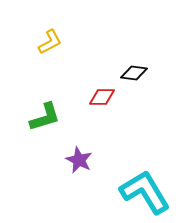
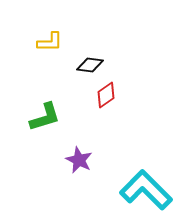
yellow L-shape: rotated 28 degrees clockwise
black diamond: moved 44 px left, 8 px up
red diamond: moved 4 px right, 2 px up; rotated 36 degrees counterclockwise
cyan L-shape: moved 1 px right, 2 px up; rotated 14 degrees counterclockwise
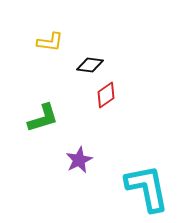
yellow L-shape: rotated 8 degrees clockwise
green L-shape: moved 2 px left, 1 px down
purple star: rotated 20 degrees clockwise
cyan L-shape: moved 1 px right, 2 px up; rotated 34 degrees clockwise
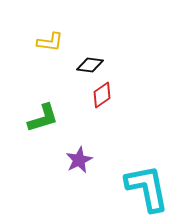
red diamond: moved 4 px left
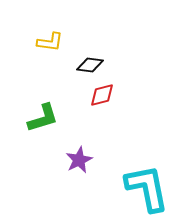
red diamond: rotated 20 degrees clockwise
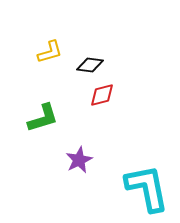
yellow L-shape: moved 10 px down; rotated 24 degrees counterclockwise
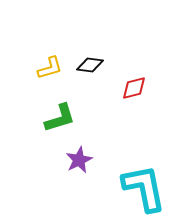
yellow L-shape: moved 16 px down
red diamond: moved 32 px right, 7 px up
green L-shape: moved 17 px right
cyan L-shape: moved 3 px left
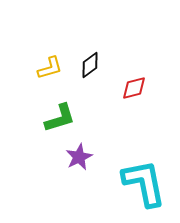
black diamond: rotated 44 degrees counterclockwise
purple star: moved 3 px up
cyan L-shape: moved 5 px up
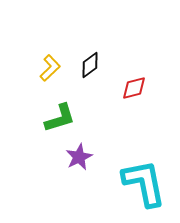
yellow L-shape: rotated 28 degrees counterclockwise
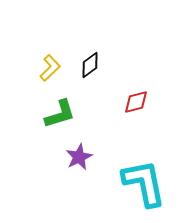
red diamond: moved 2 px right, 14 px down
green L-shape: moved 4 px up
